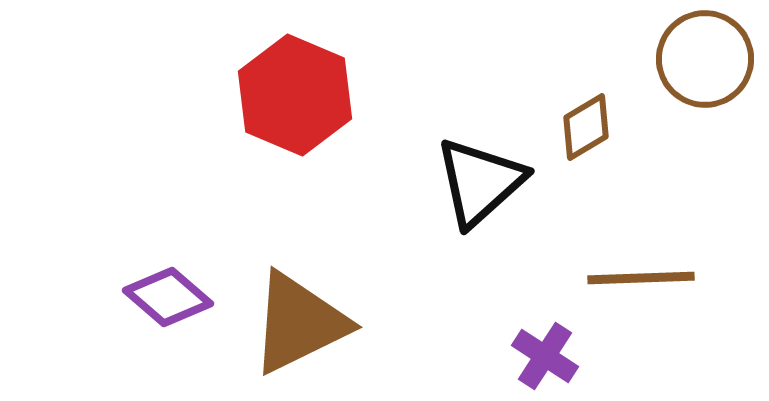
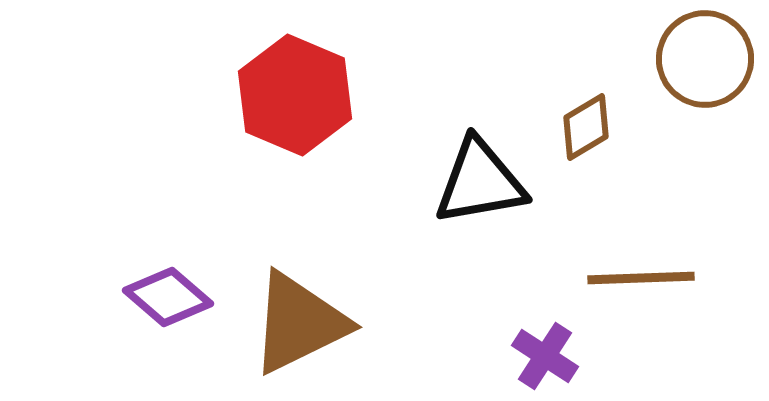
black triangle: rotated 32 degrees clockwise
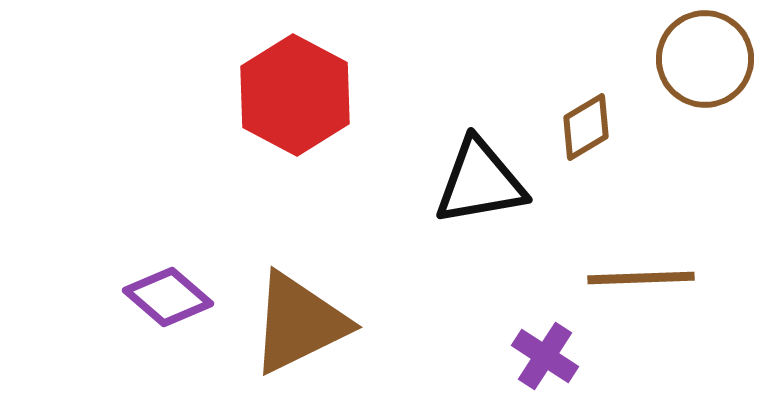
red hexagon: rotated 5 degrees clockwise
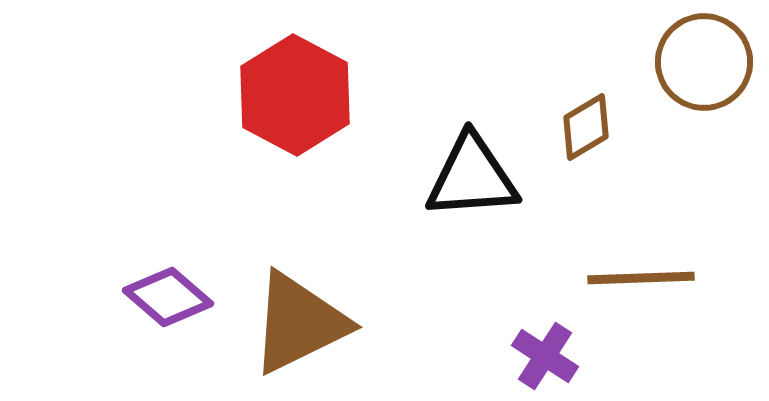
brown circle: moved 1 px left, 3 px down
black triangle: moved 8 px left, 5 px up; rotated 6 degrees clockwise
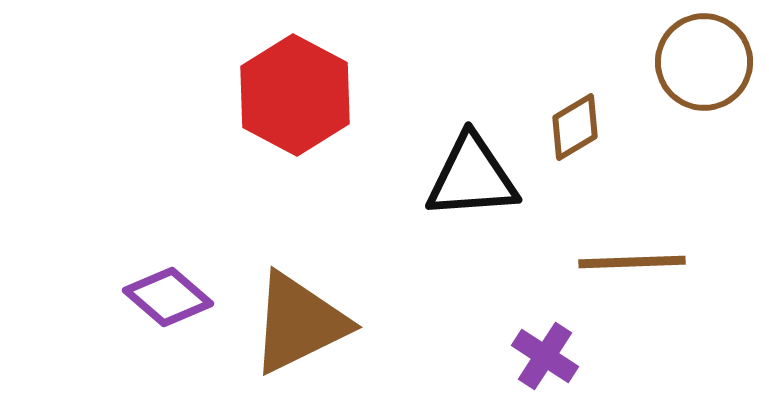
brown diamond: moved 11 px left
brown line: moved 9 px left, 16 px up
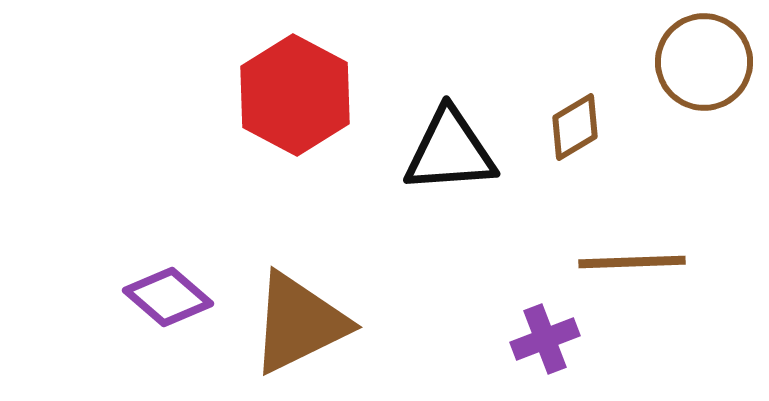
black triangle: moved 22 px left, 26 px up
purple cross: moved 17 px up; rotated 36 degrees clockwise
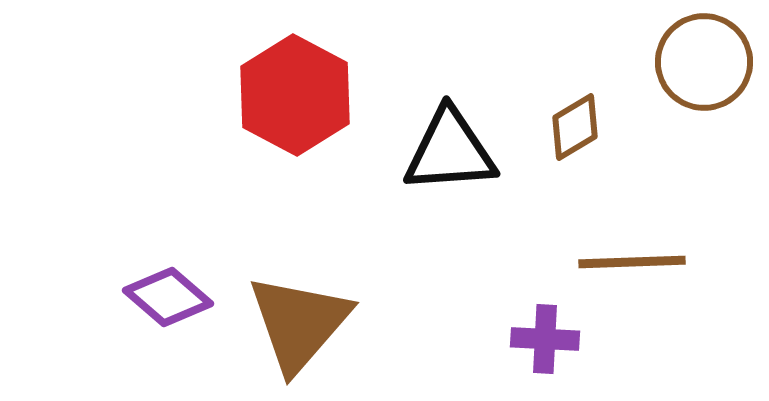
brown triangle: rotated 23 degrees counterclockwise
purple cross: rotated 24 degrees clockwise
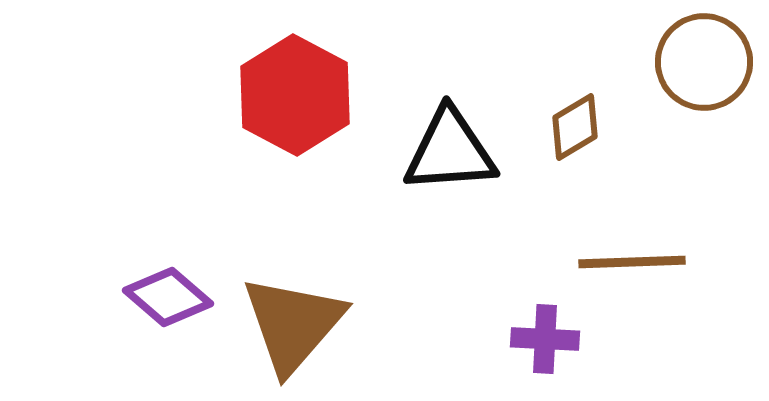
brown triangle: moved 6 px left, 1 px down
